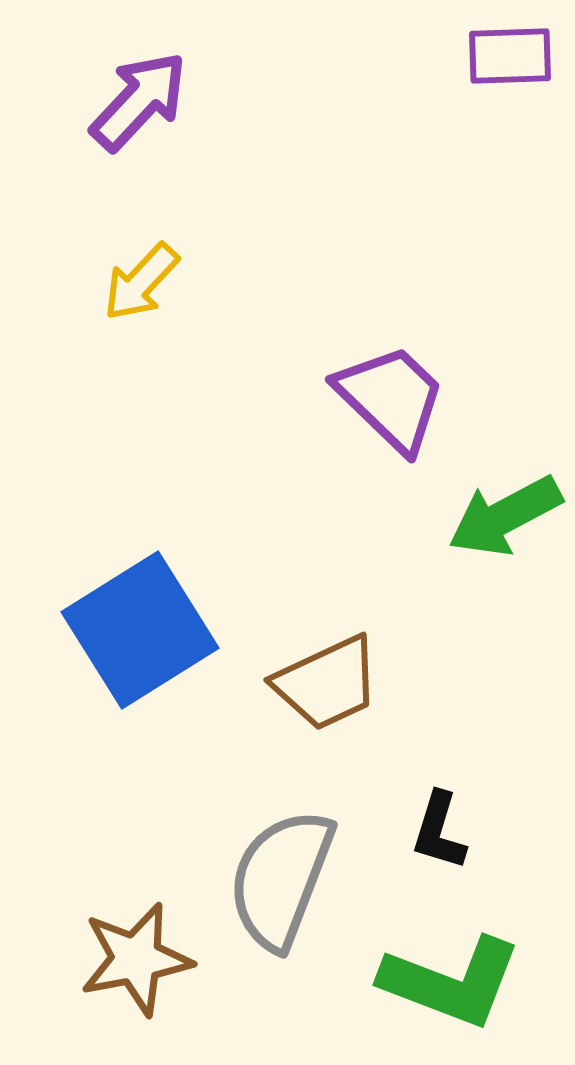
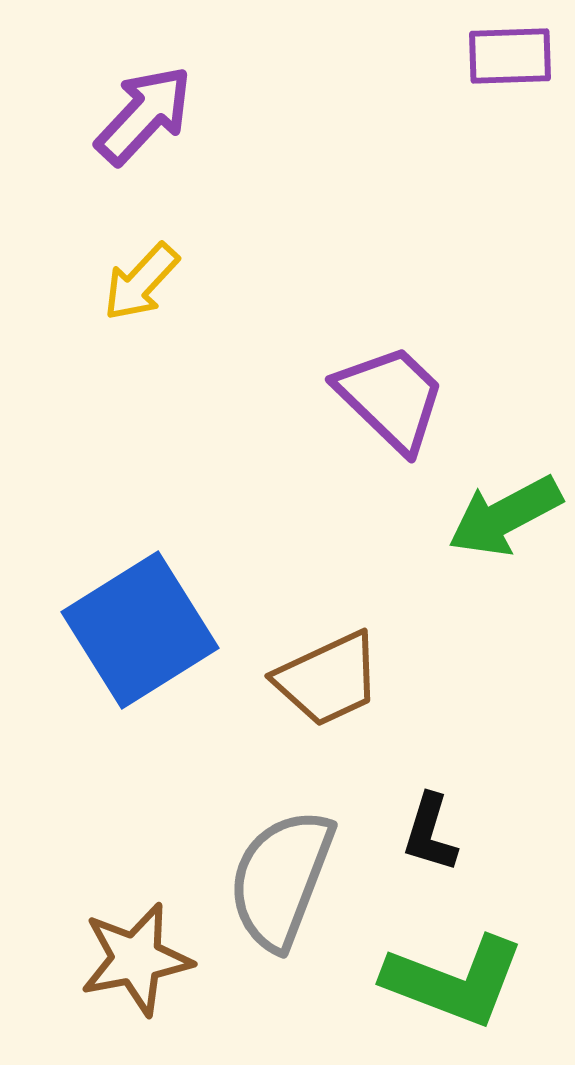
purple arrow: moved 5 px right, 14 px down
brown trapezoid: moved 1 px right, 4 px up
black L-shape: moved 9 px left, 2 px down
green L-shape: moved 3 px right, 1 px up
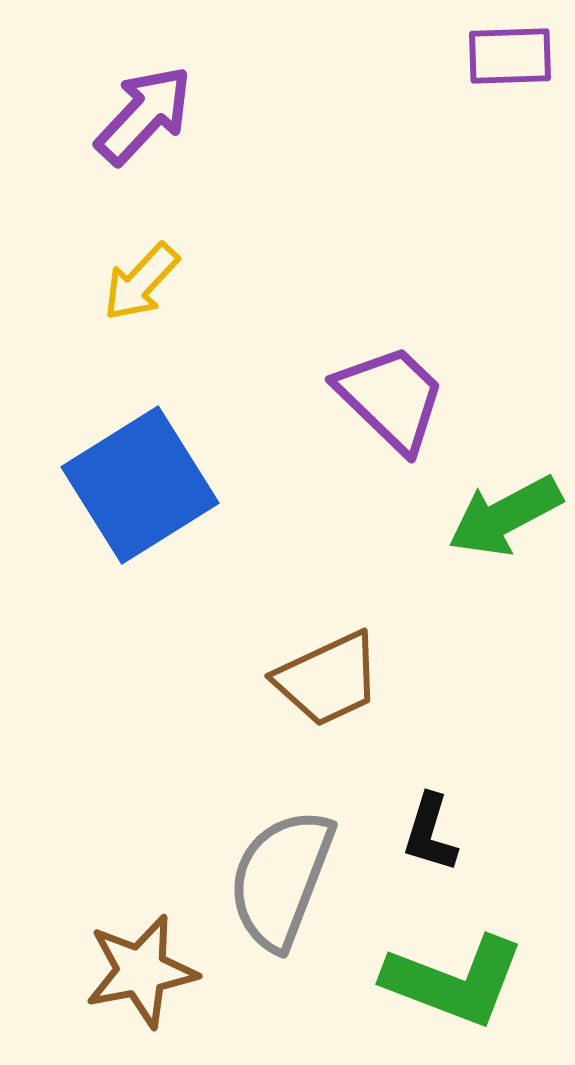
blue square: moved 145 px up
brown star: moved 5 px right, 12 px down
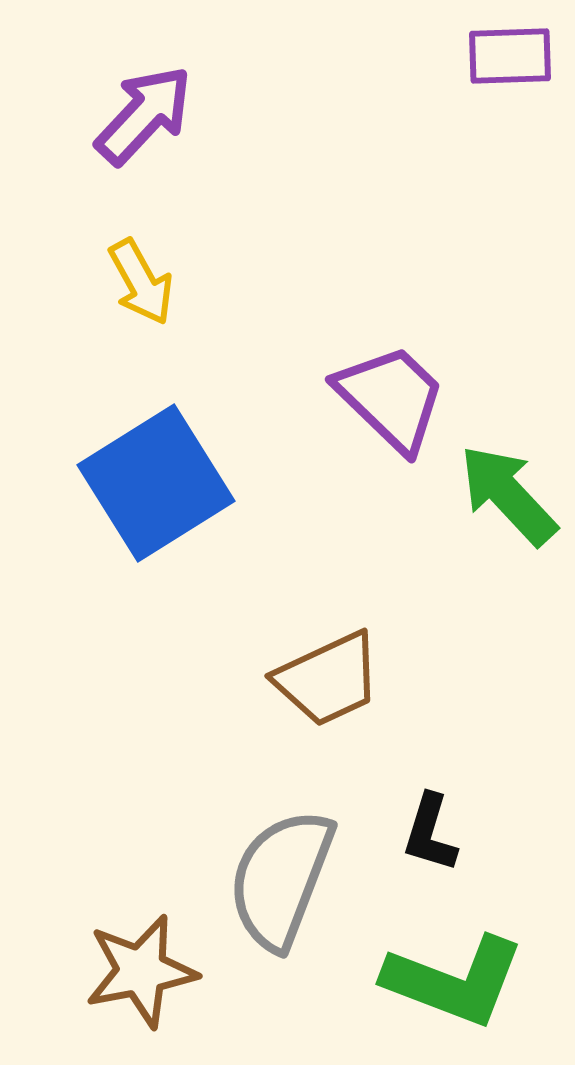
yellow arrow: rotated 72 degrees counterclockwise
blue square: moved 16 px right, 2 px up
green arrow: moved 3 px right, 21 px up; rotated 75 degrees clockwise
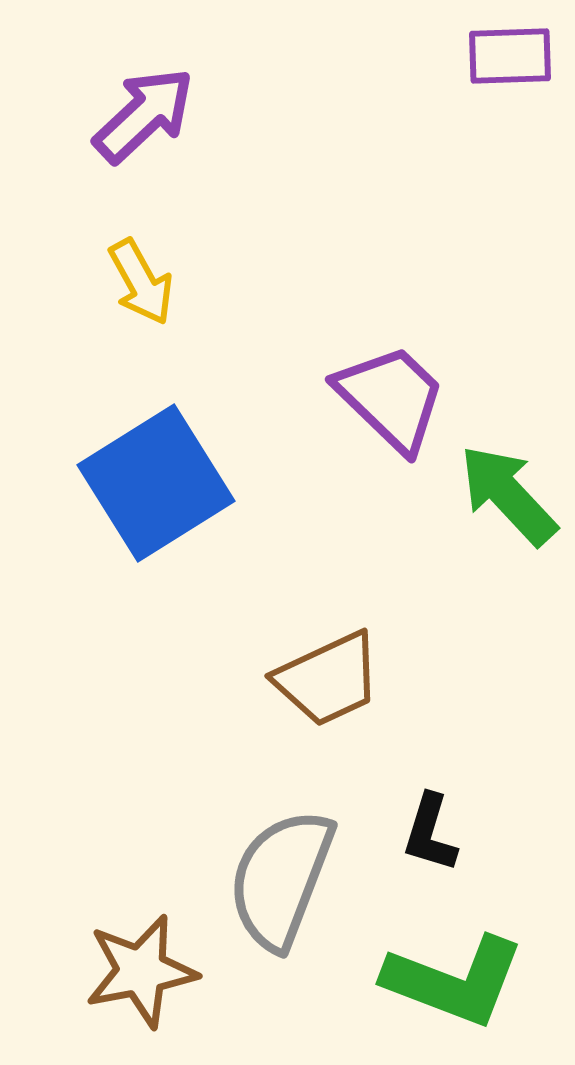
purple arrow: rotated 4 degrees clockwise
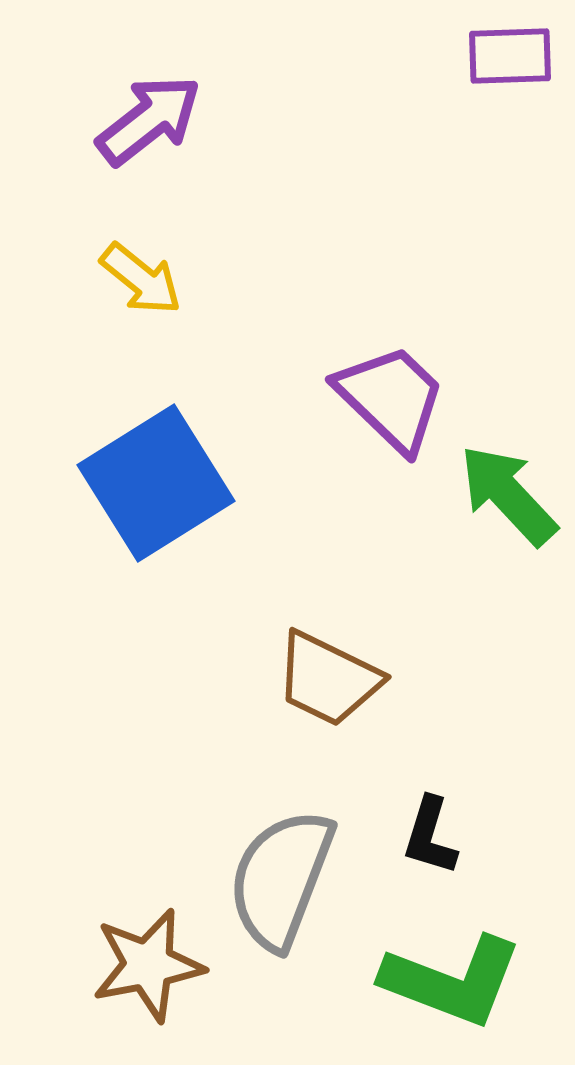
purple arrow: moved 5 px right, 5 px down; rotated 5 degrees clockwise
yellow arrow: moved 3 px up; rotated 22 degrees counterclockwise
brown trapezoid: rotated 51 degrees clockwise
black L-shape: moved 3 px down
brown star: moved 7 px right, 6 px up
green L-shape: moved 2 px left
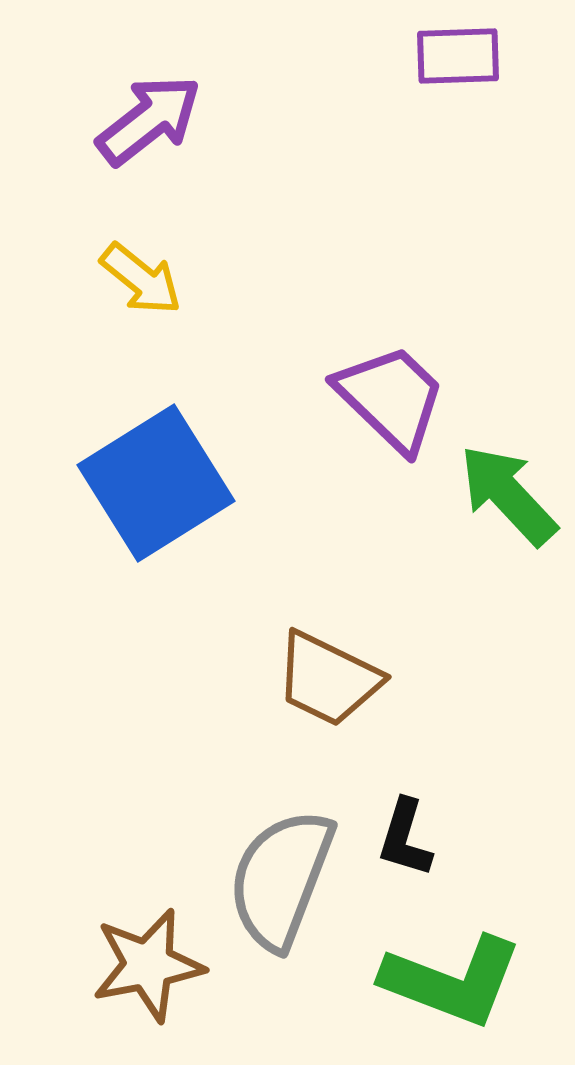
purple rectangle: moved 52 px left
black L-shape: moved 25 px left, 2 px down
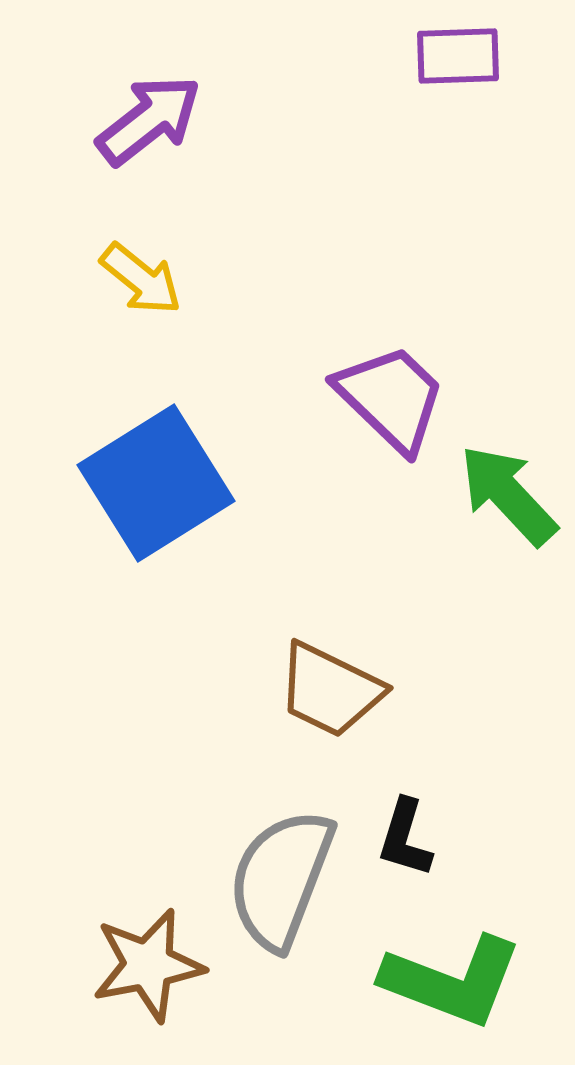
brown trapezoid: moved 2 px right, 11 px down
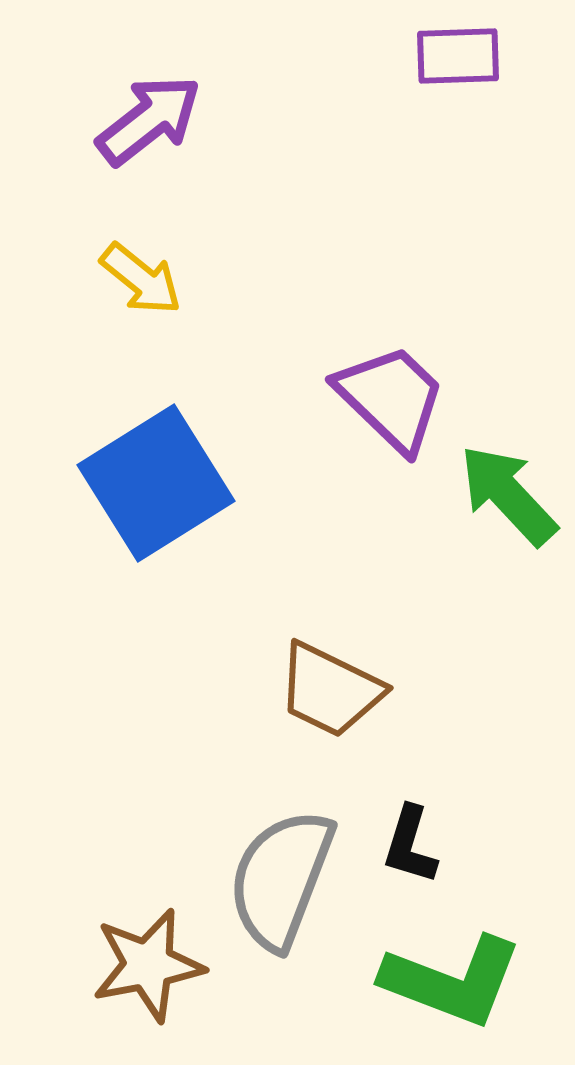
black L-shape: moved 5 px right, 7 px down
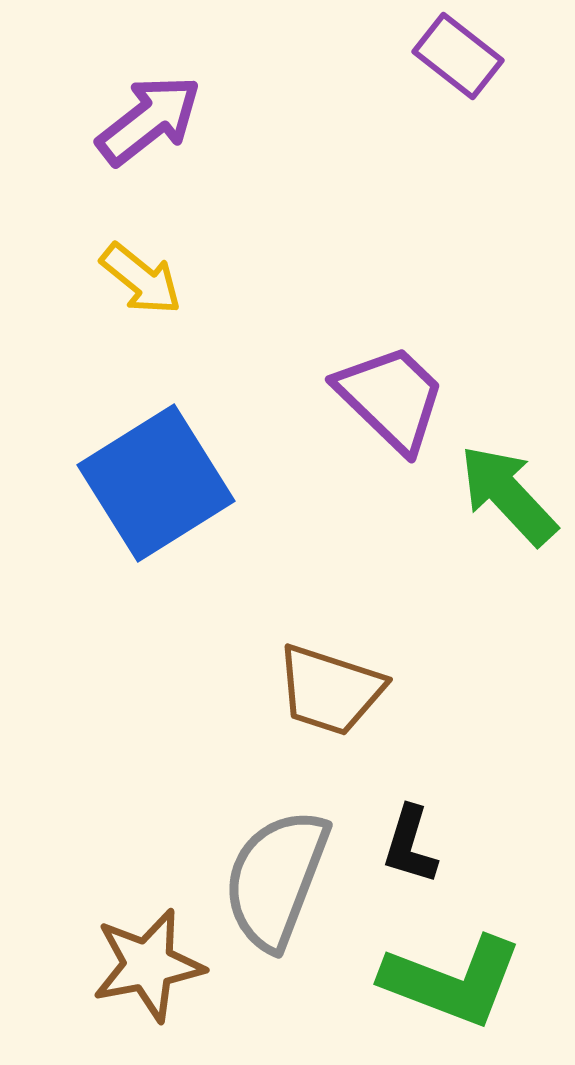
purple rectangle: rotated 40 degrees clockwise
brown trapezoid: rotated 8 degrees counterclockwise
gray semicircle: moved 5 px left
